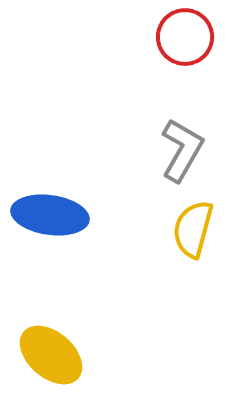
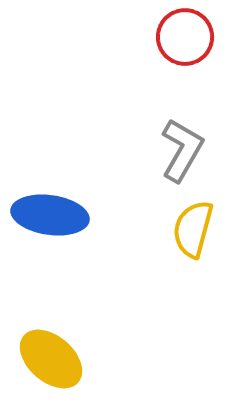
yellow ellipse: moved 4 px down
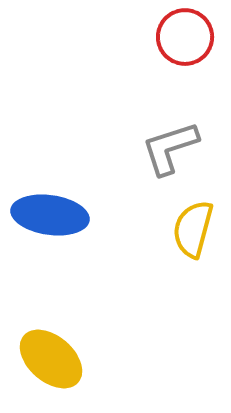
gray L-shape: moved 12 px left, 2 px up; rotated 138 degrees counterclockwise
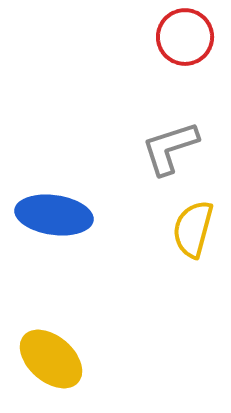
blue ellipse: moved 4 px right
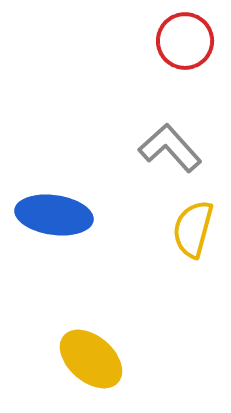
red circle: moved 4 px down
gray L-shape: rotated 66 degrees clockwise
yellow ellipse: moved 40 px right
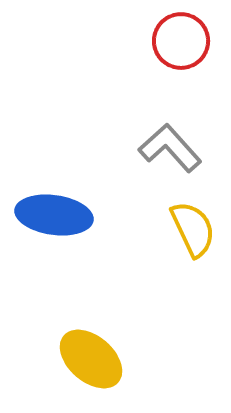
red circle: moved 4 px left
yellow semicircle: rotated 140 degrees clockwise
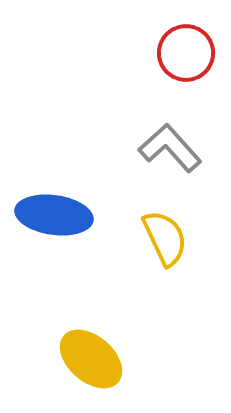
red circle: moved 5 px right, 12 px down
yellow semicircle: moved 28 px left, 9 px down
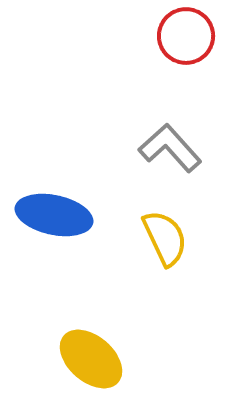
red circle: moved 17 px up
blue ellipse: rotated 4 degrees clockwise
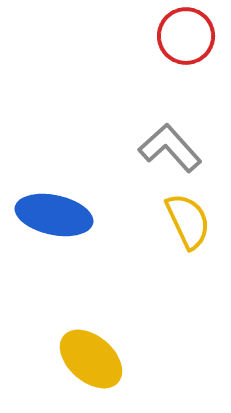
yellow semicircle: moved 23 px right, 17 px up
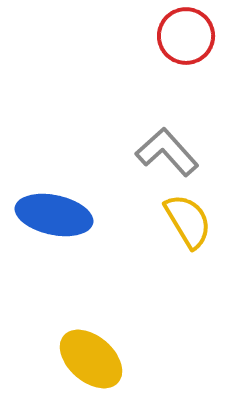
gray L-shape: moved 3 px left, 4 px down
yellow semicircle: rotated 6 degrees counterclockwise
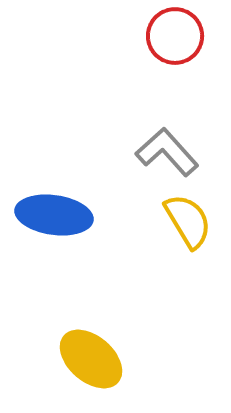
red circle: moved 11 px left
blue ellipse: rotated 4 degrees counterclockwise
